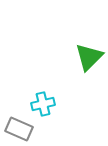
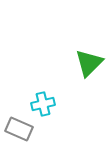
green triangle: moved 6 px down
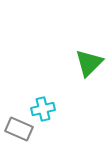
cyan cross: moved 5 px down
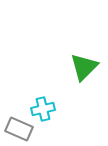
green triangle: moved 5 px left, 4 px down
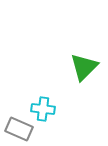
cyan cross: rotated 20 degrees clockwise
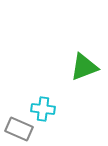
green triangle: rotated 24 degrees clockwise
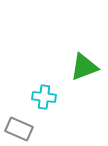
cyan cross: moved 1 px right, 12 px up
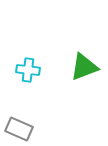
cyan cross: moved 16 px left, 27 px up
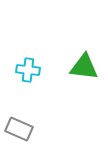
green triangle: rotated 28 degrees clockwise
